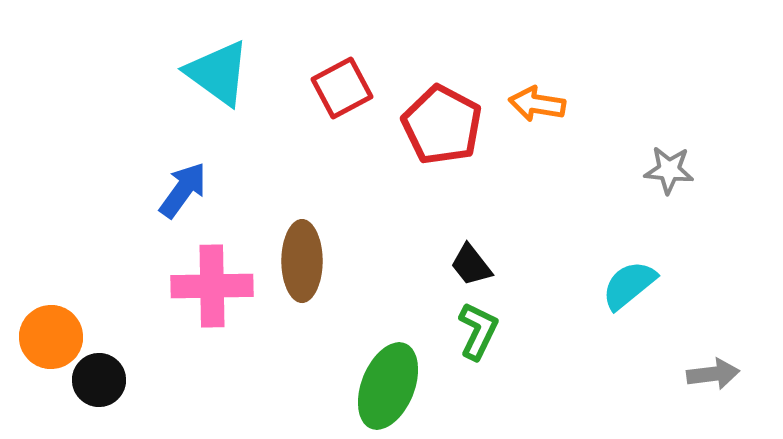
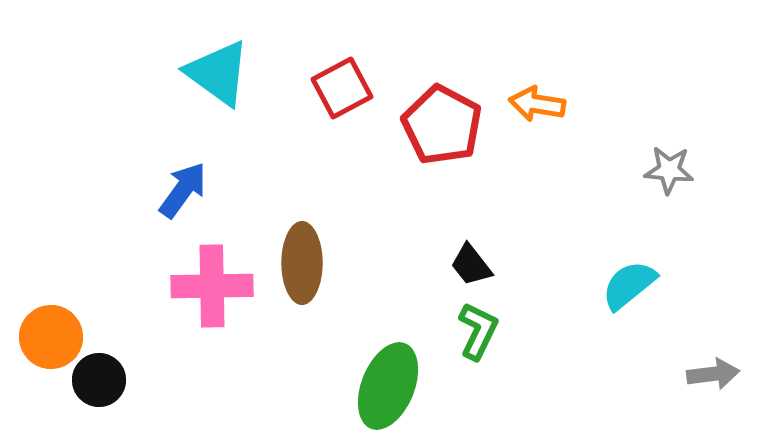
brown ellipse: moved 2 px down
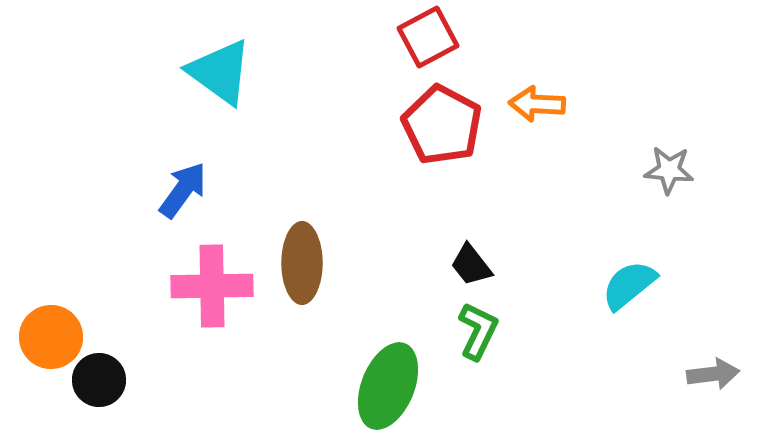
cyan triangle: moved 2 px right, 1 px up
red square: moved 86 px right, 51 px up
orange arrow: rotated 6 degrees counterclockwise
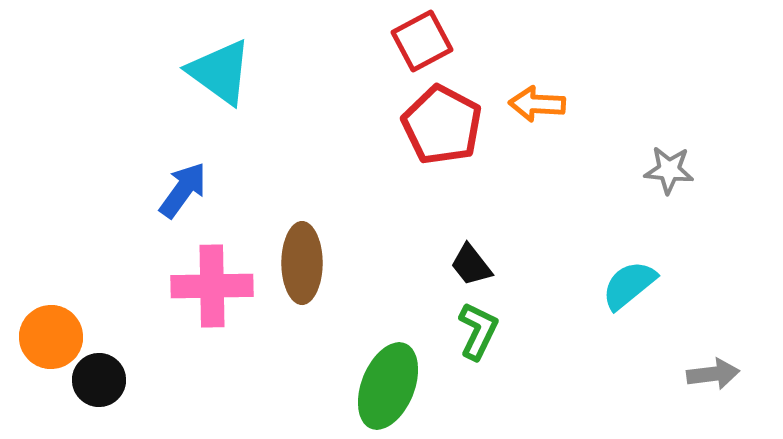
red square: moved 6 px left, 4 px down
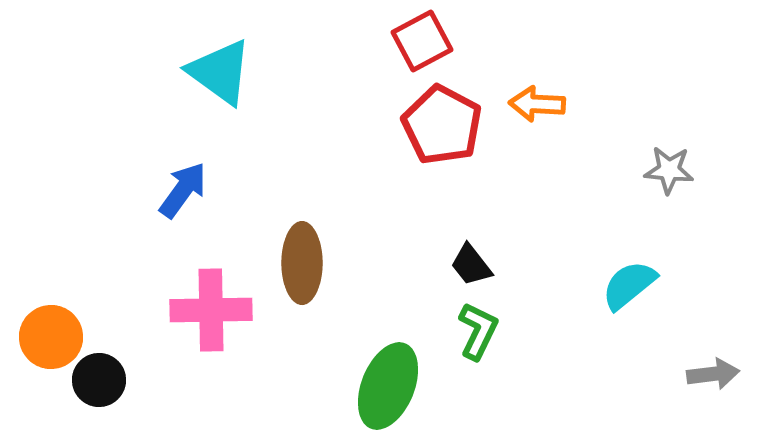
pink cross: moved 1 px left, 24 px down
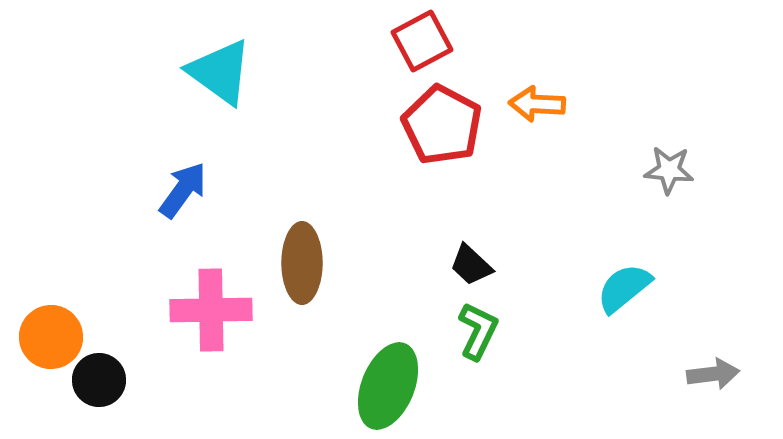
black trapezoid: rotated 9 degrees counterclockwise
cyan semicircle: moved 5 px left, 3 px down
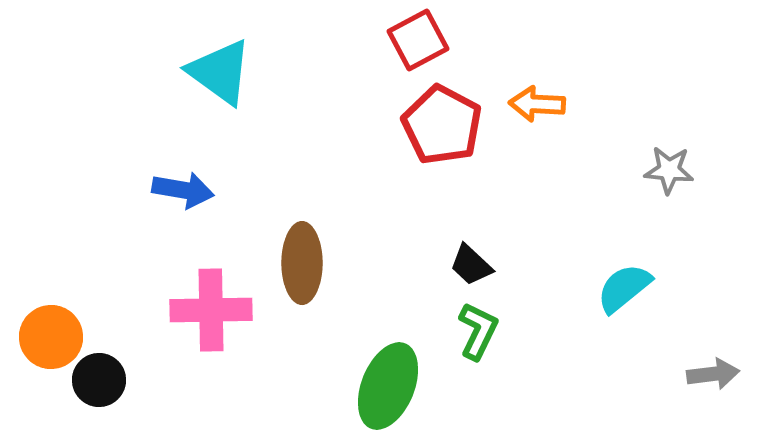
red square: moved 4 px left, 1 px up
blue arrow: rotated 64 degrees clockwise
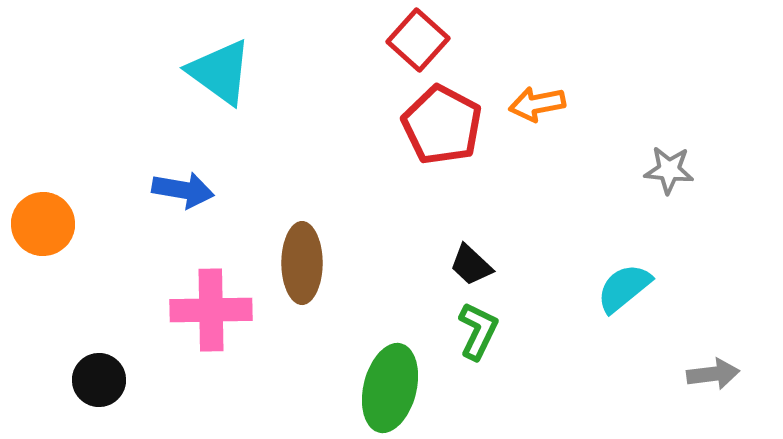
red square: rotated 20 degrees counterclockwise
orange arrow: rotated 14 degrees counterclockwise
orange circle: moved 8 px left, 113 px up
green ellipse: moved 2 px right, 2 px down; rotated 8 degrees counterclockwise
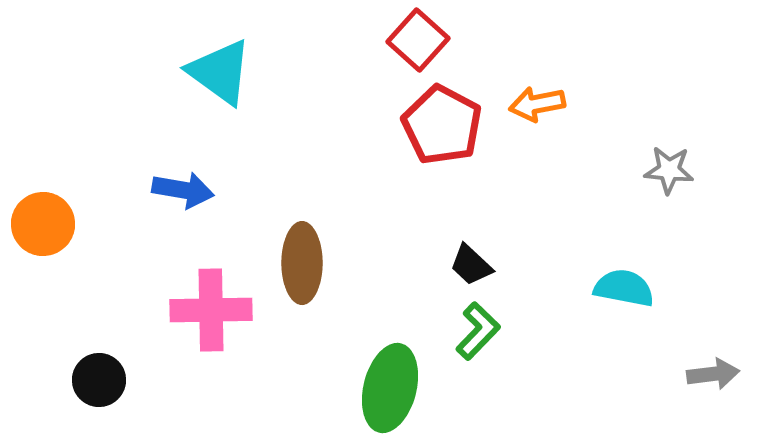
cyan semicircle: rotated 50 degrees clockwise
green L-shape: rotated 18 degrees clockwise
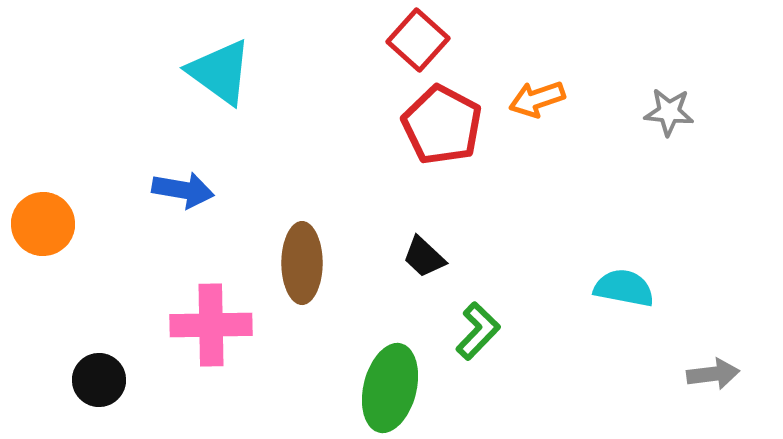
orange arrow: moved 5 px up; rotated 8 degrees counterclockwise
gray star: moved 58 px up
black trapezoid: moved 47 px left, 8 px up
pink cross: moved 15 px down
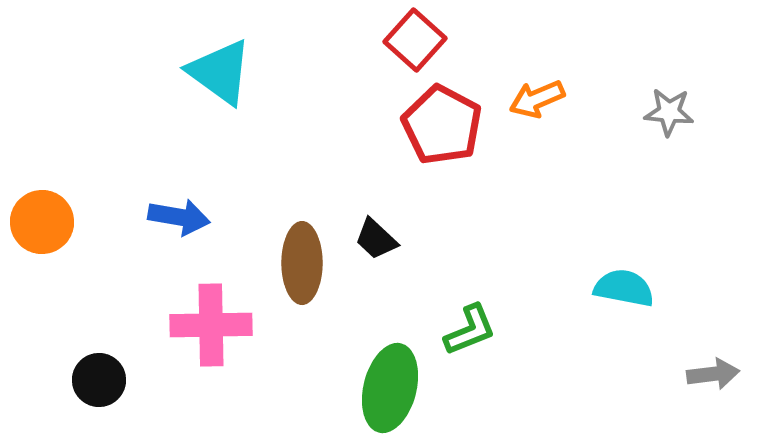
red square: moved 3 px left
orange arrow: rotated 4 degrees counterclockwise
blue arrow: moved 4 px left, 27 px down
orange circle: moved 1 px left, 2 px up
black trapezoid: moved 48 px left, 18 px up
green L-shape: moved 8 px left, 1 px up; rotated 24 degrees clockwise
